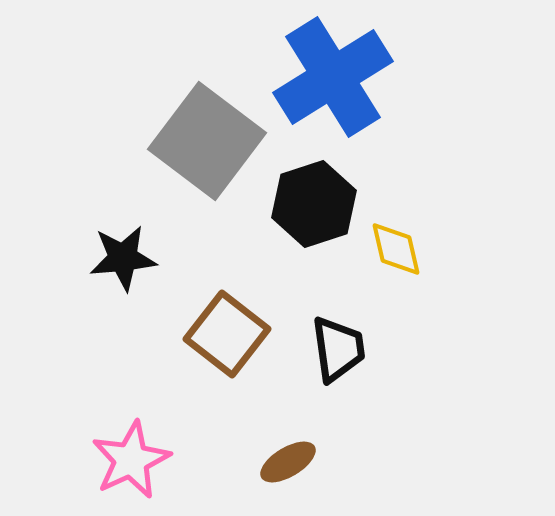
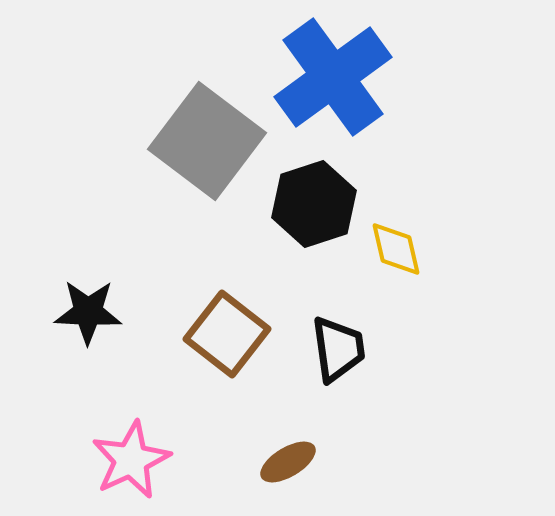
blue cross: rotated 4 degrees counterclockwise
black star: moved 35 px left, 54 px down; rotated 8 degrees clockwise
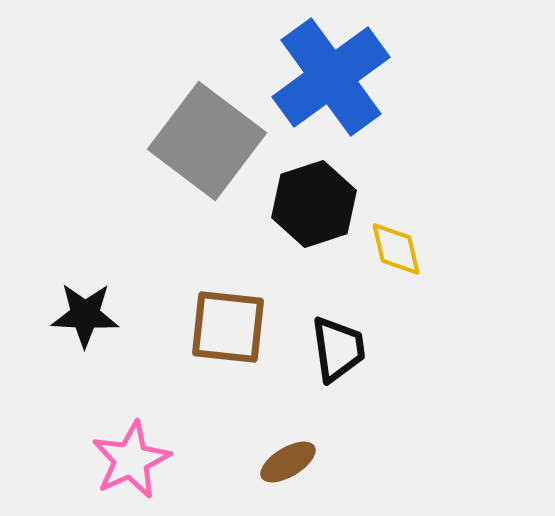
blue cross: moved 2 px left
black star: moved 3 px left, 3 px down
brown square: moved 1 px right, 7 px up; rotated 32 degrees counterclockwise
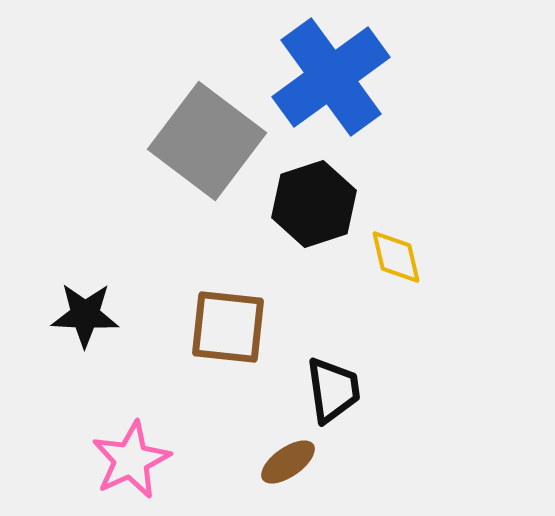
yellow diamond: moved 8 px down
black trapezoid: moved 5 px left, 41 px down
brown ellipse: rotated 4 degrees counterclockwise
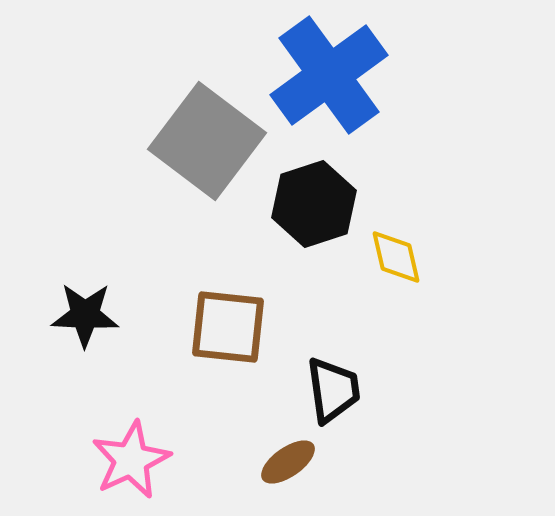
blue cross: moved 2 px left, 2 px up
